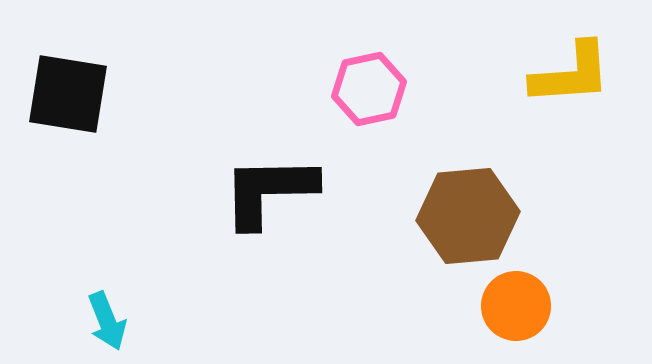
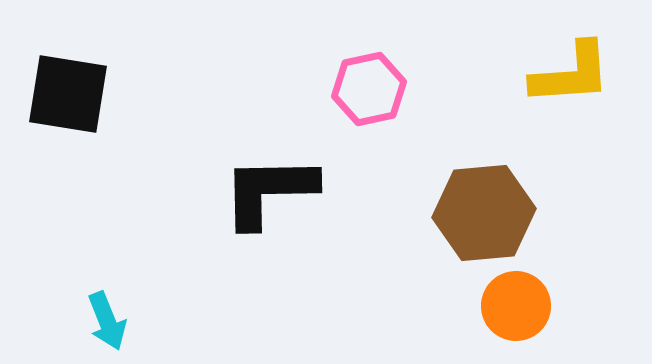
brown hexagon: moved 16 px right, 3 px up
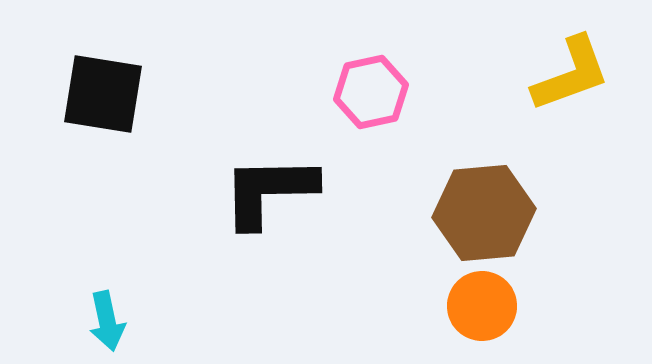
yellow L-shape: rotated 16 degrees counterclockwise
pink hexagon: moved 2 px right, 3 px down
black square: moved 35 px right
orange circle: moved 34 px left
cyan arrow: rotated 10 degrees clockwise
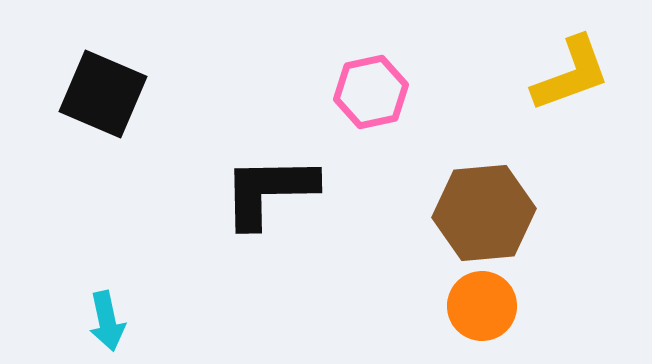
black square: rotated 14 degrees clockwise
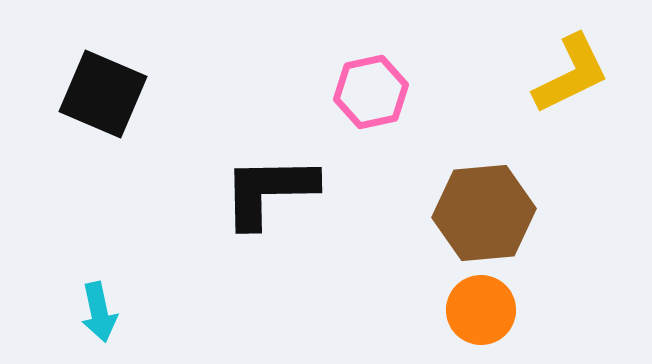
yellow L-shape: rotated 6 degrees counterclockwise
orange circle: moved 1 px left, 4 px down
cyan arrow: moved 8 px left, 9 px up
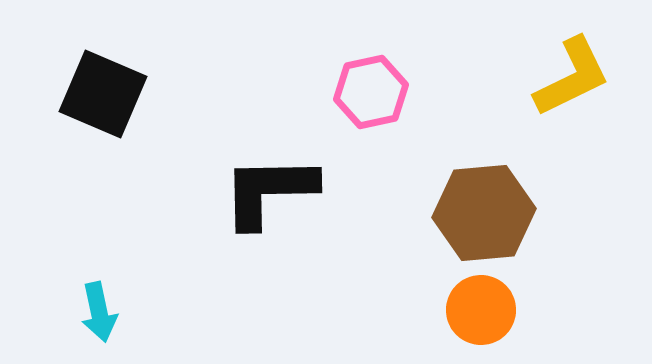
yellow L-shape: moved 1 px right, 3 px down
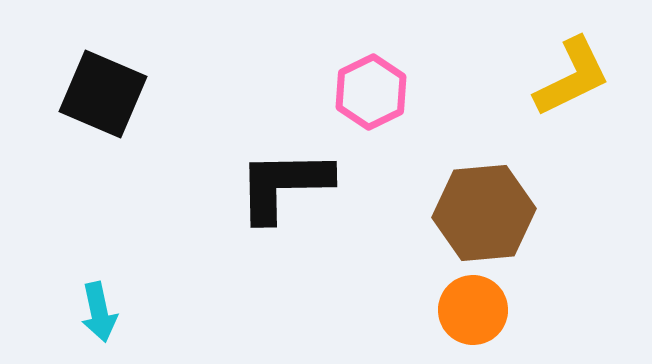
pink hexagon: rotated 14 degrees counterclockwise
black L-shape: moved 15 px right, 6 px up
orange circle: moved 8 px left
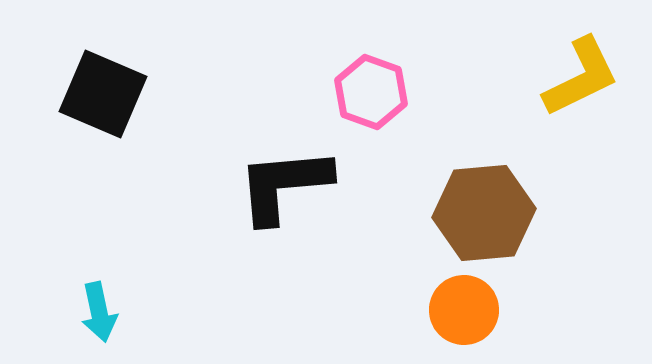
yellow L-shape: moved 9 px right
pink hexagon: rotated 14 degrees counterclockwise
black L-shape: rotated 4 degrees counterclockwise
orange circle: moved 9 px left
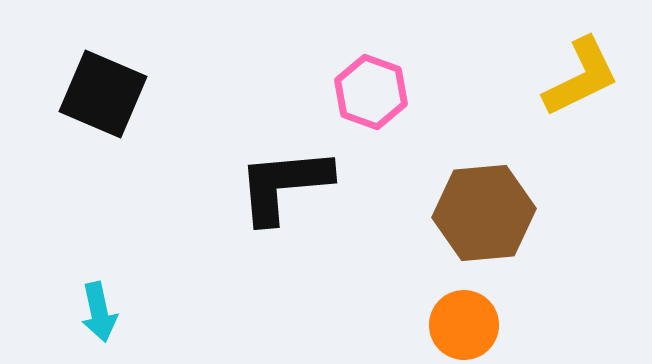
orange circle: moved 15 px down
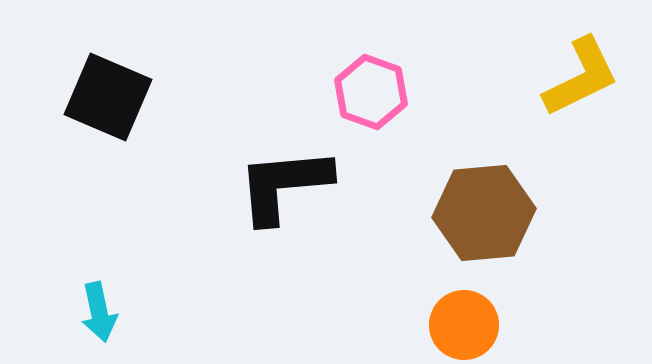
black square: moved 5 px right, 3 px down
